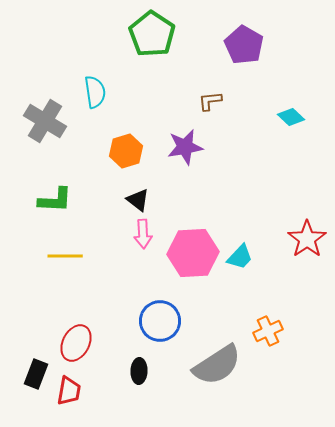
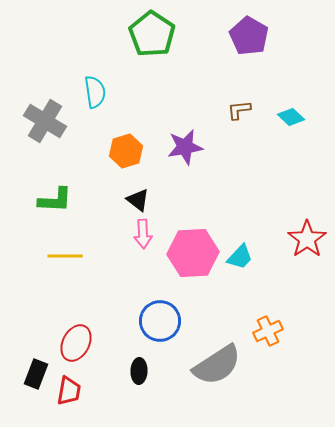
purple pentagon: moved 5 px right, 9 px up
brown L-shape: moved 29 px right, 9 px down
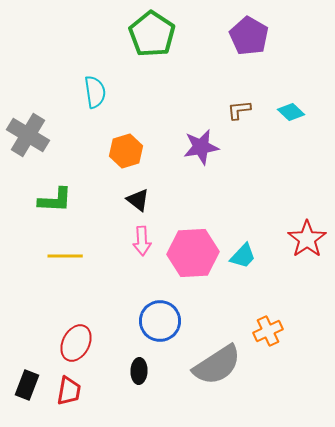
cyan diamond: moved 5 px up
gray cross: moved 17 px left, 14 px down
purple star: moved 16 px right
pink arrow: moved 1 px left, 7 px down
cyan trapezoid: moved 3 px right, 1 px up
black rectangle: moved 9 px left, 11 px down
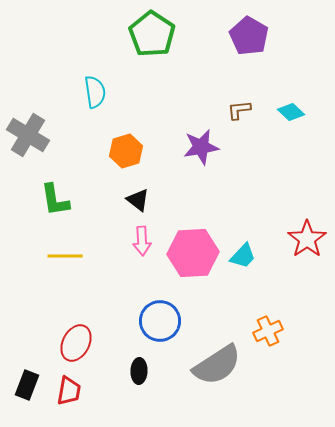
green L-shape: rotated 78 degrees clockwise
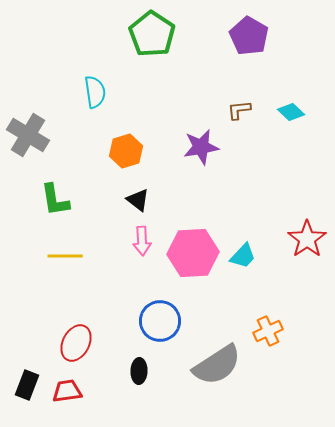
red trapezoid: moved 2 px left; rotated 108 degrees counterclockwise
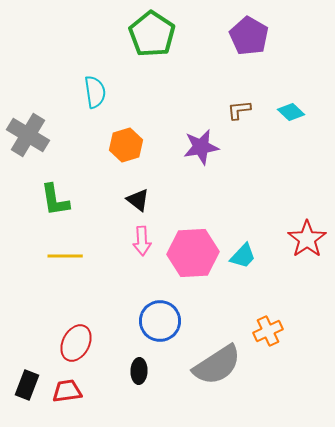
orange hexagon: moved 6 px up
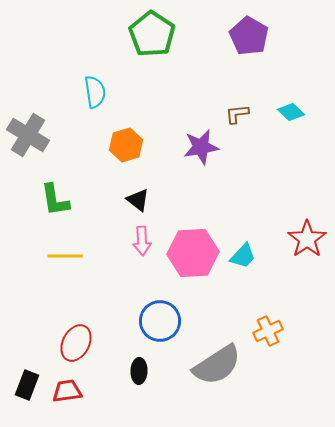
brown L-shape: moved 2 px left, 4 px down
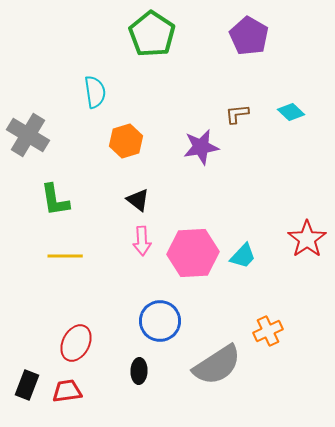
orange hexagon: moved 4 px up
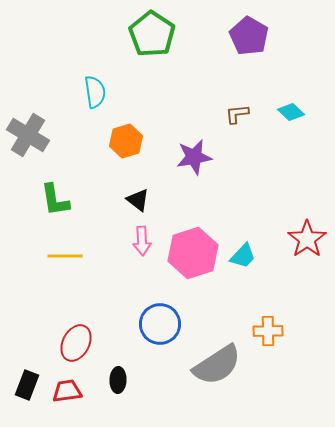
purple star: moved 7 px left, 10 px down
pink hexagon: rotated 15 degrees counterclockwise
blue circle: moved 3 px down
orange cross: rotated 24 degrees clockwise
black ellipse: moved 21 px left, 9 px down
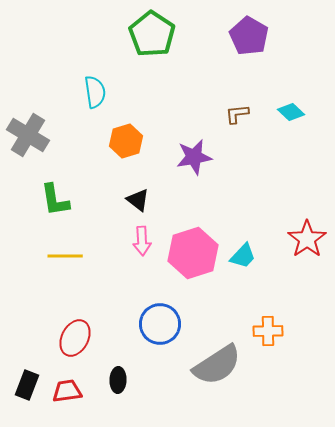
red ellipse: moved 1 px left, 5 px up
